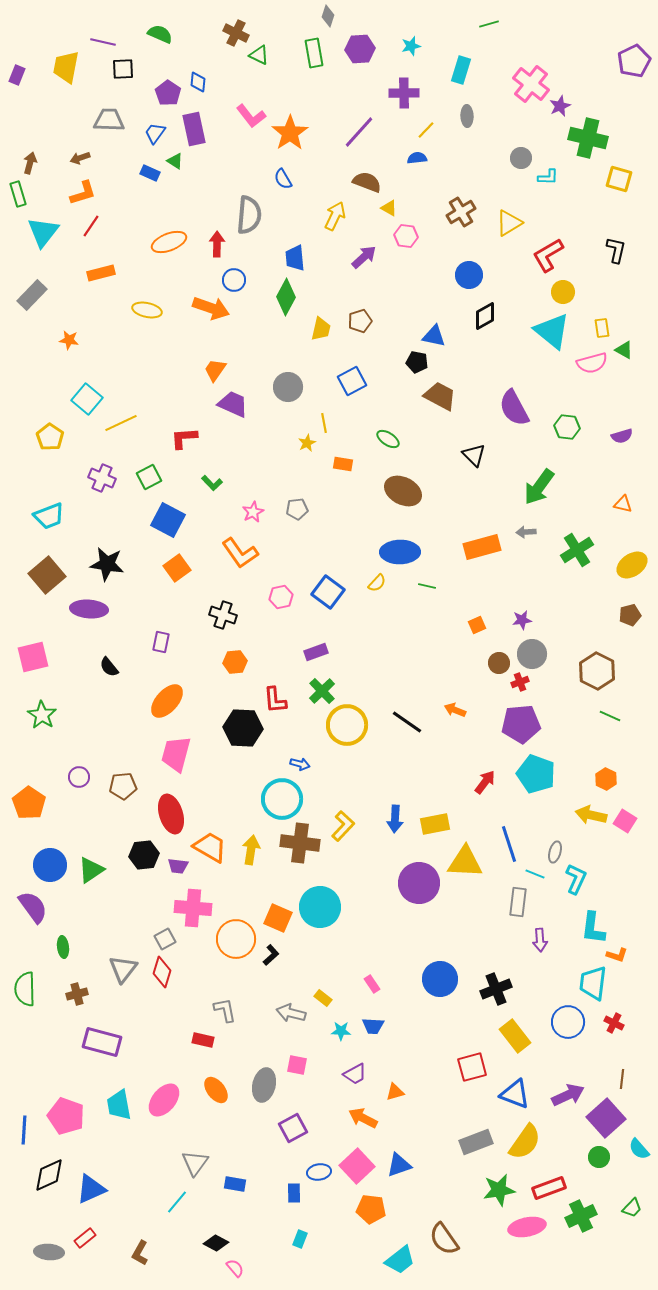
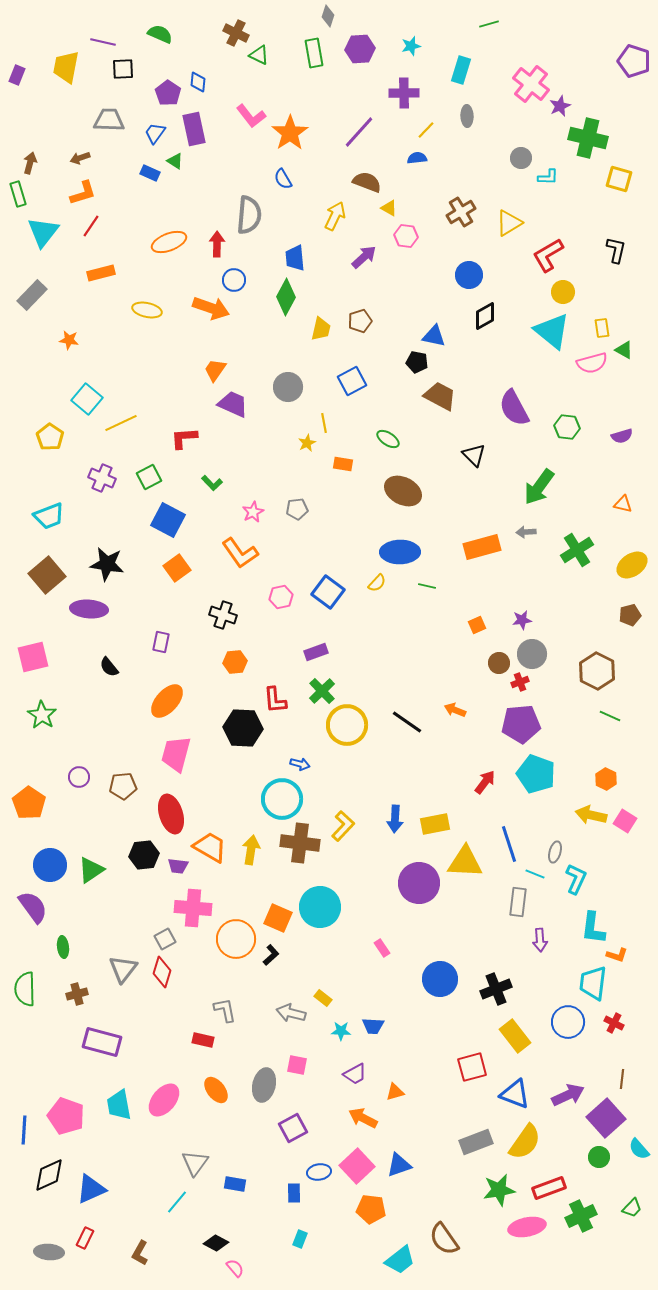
purple pentagon at (634, 61): rotated 28 degrees counterclockwise
pink rectangle at (372, 984): moved 10 px right, 36 px up
red rectangle at (85, 1238): rotated 25 degrees counterclockwise
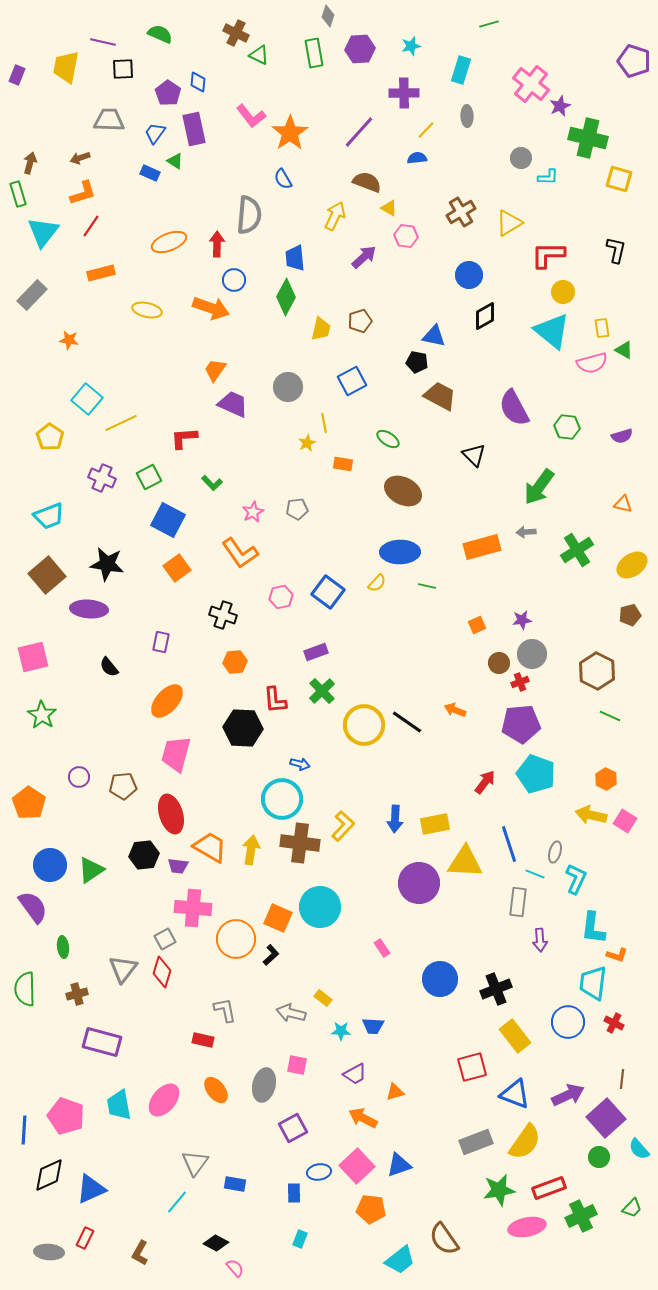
red L-shape at (548, 255): rotated 30 degrees clockwise
yellow circle at (347, 725): moved 17 px right
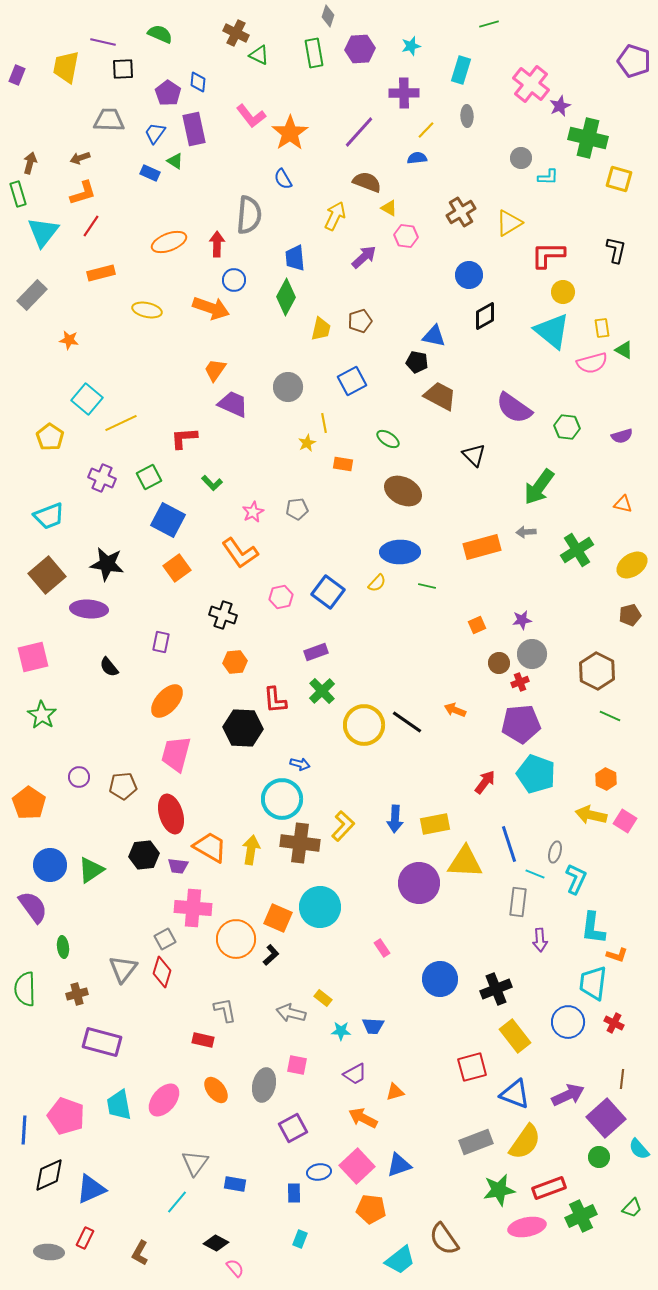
purple semicircle at (514, 408): rotated 27 degrees counterclockwise
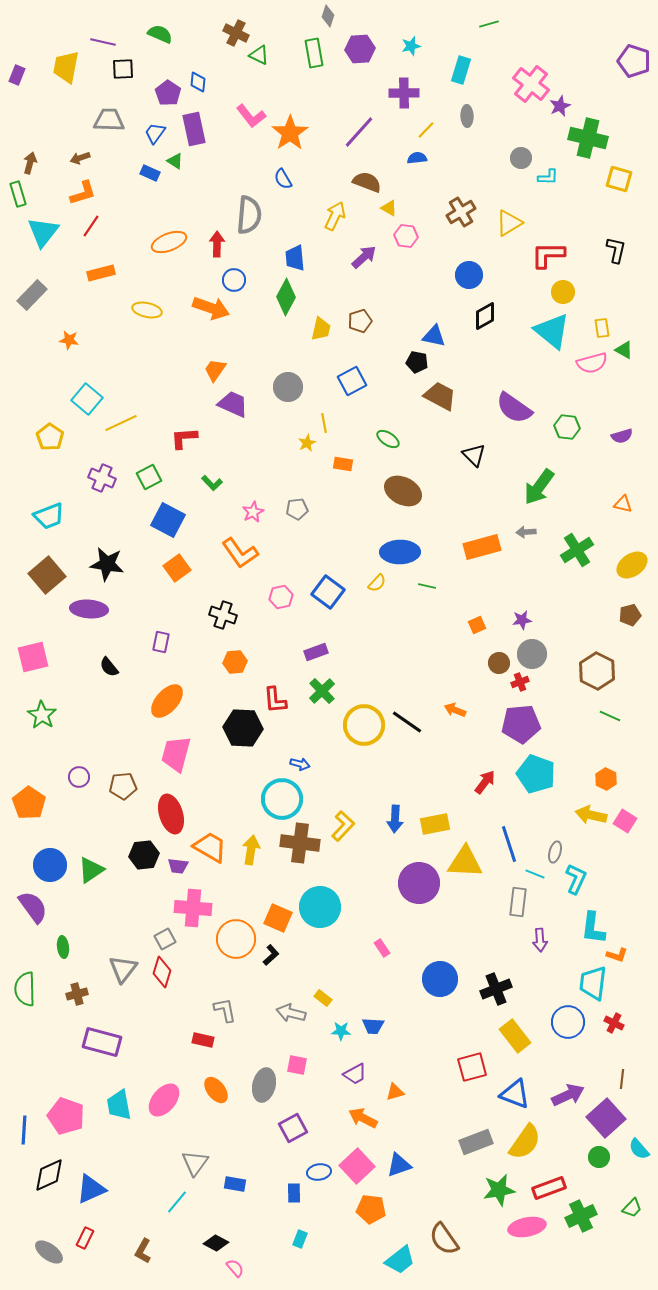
gray ellipse at (49, 1252): rotated 32 degrees clockwise
brown L-shape at (140, 1253): moved 3 px right, 2 px up
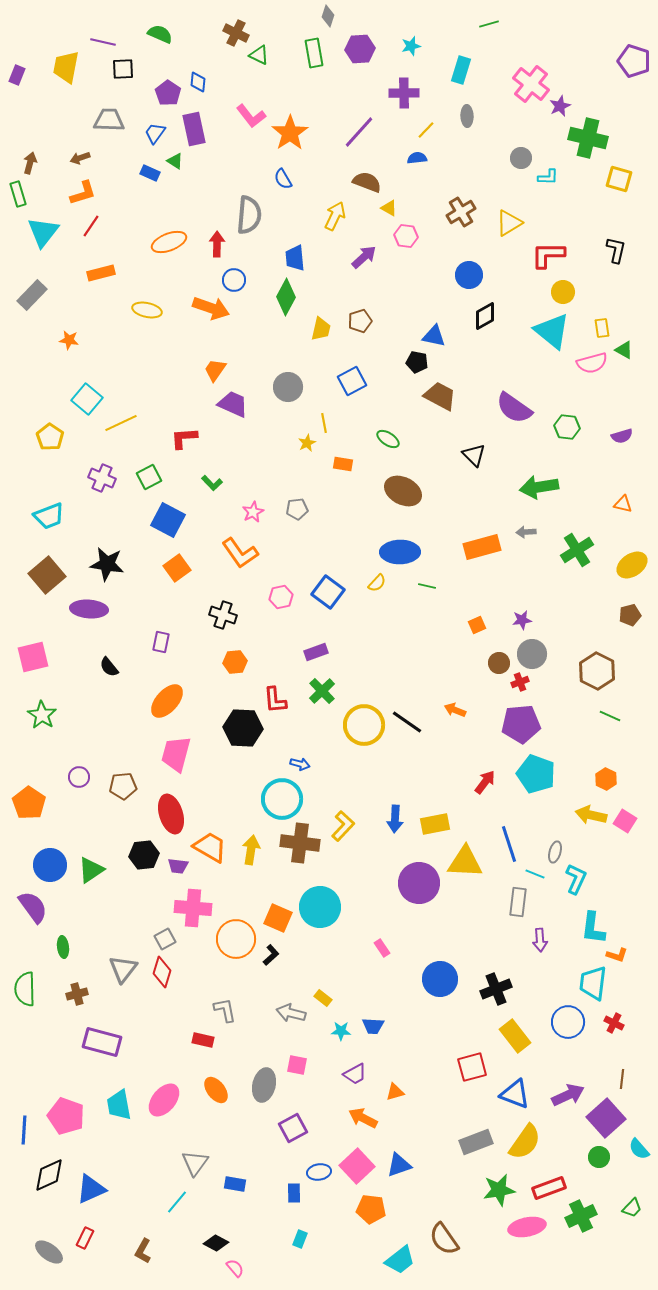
green arrow at (539, 487): rotated 45 degrees clockwise
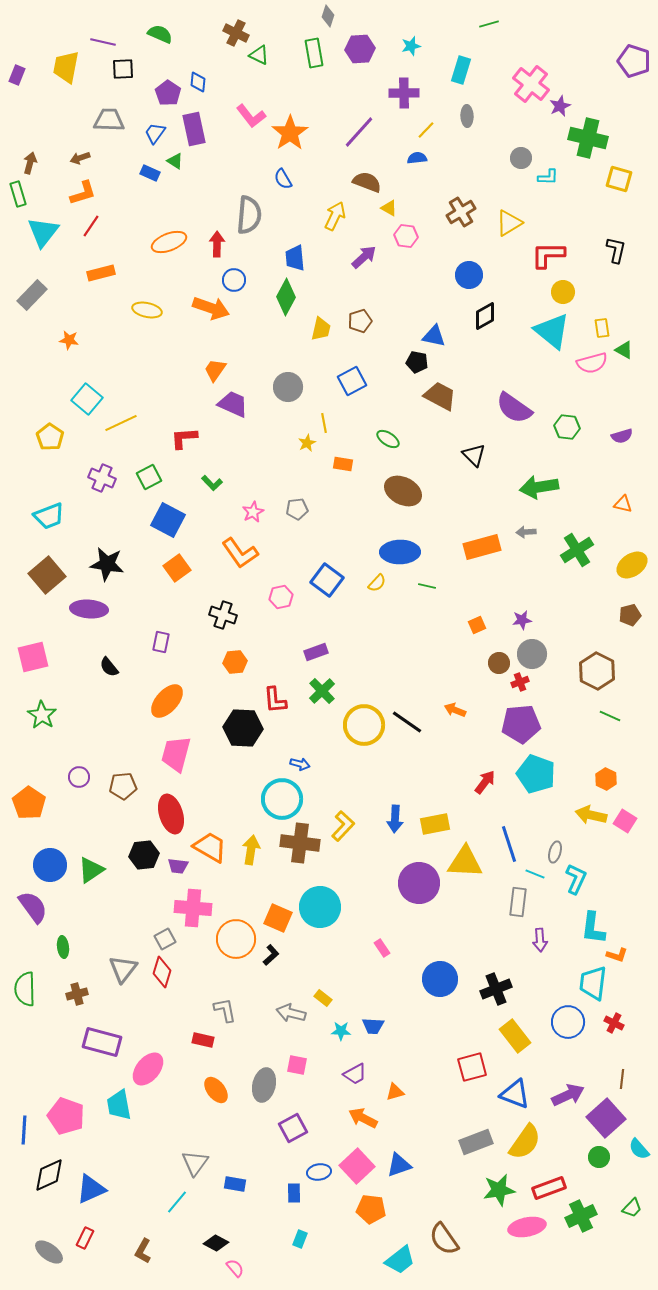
blue square at (328, 592): moved 1 px left, 12 px up
pink ellipse at (164, 1100): moved 16 px left, 31 px up
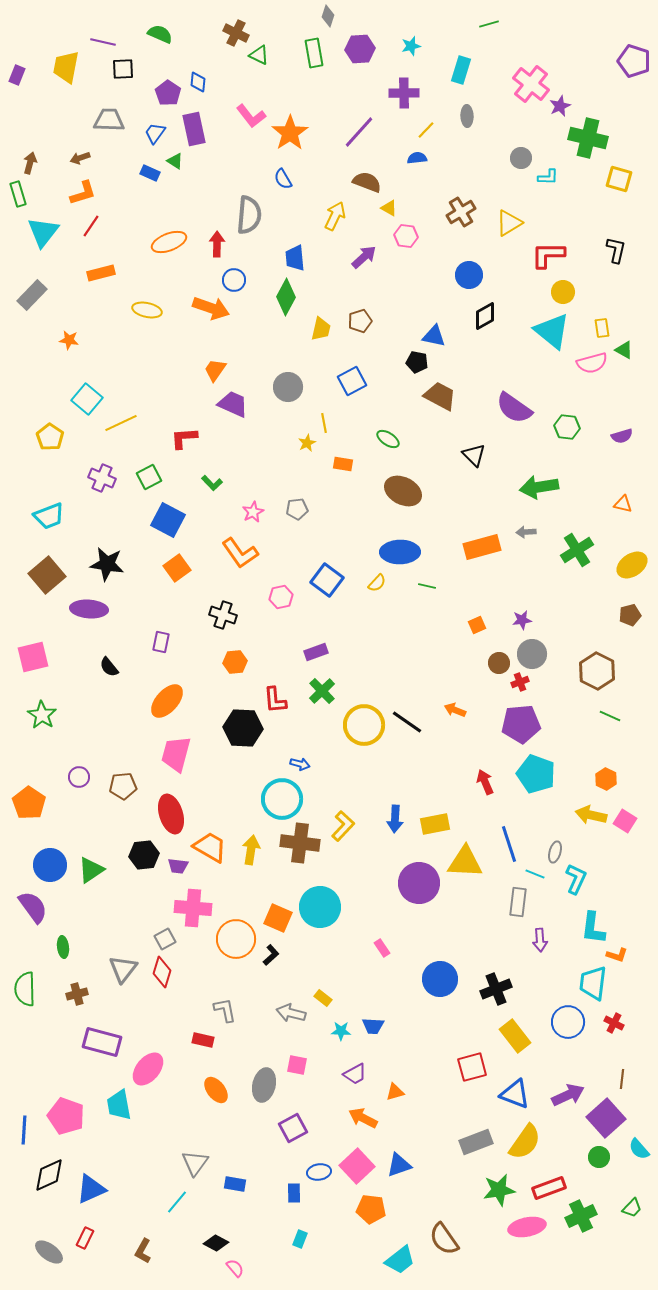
red arrow at (485, 782): rotated 60 degrees counterclockwise
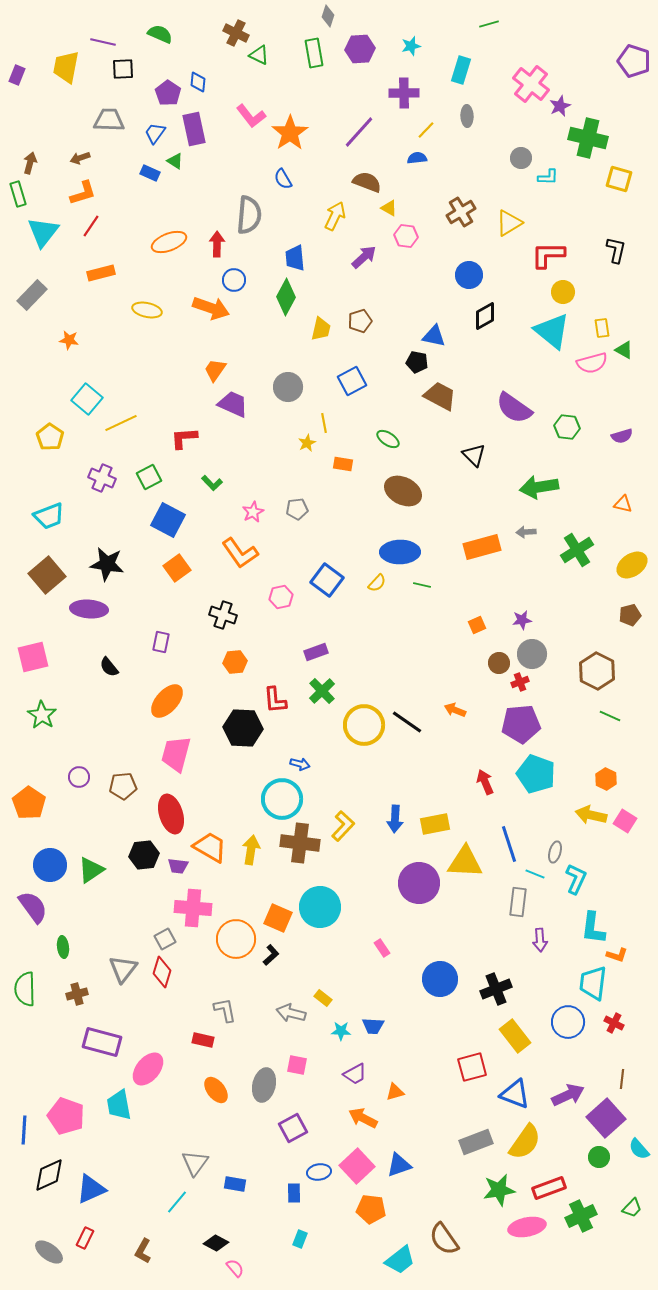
green line at (427, 586): moved 5 px left, 1 px up
